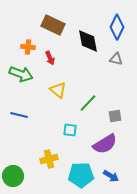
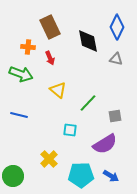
brown rectangle: moved 3 px left, 2 px down; rotated 40 degrees clockwise
yellow cross: rotated 30 degrees counterclockwise
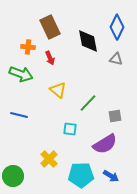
cyan square: moved 1 px up
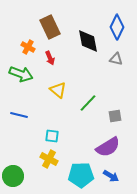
orange cross: rotated 24 degrees clockwise
cyan square: moved 18 px left, 7 px down
purple semicircle: moved 3 px right, 3 px down
yellow cross: rotated 18 degrees counterclockwise
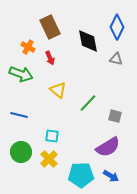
gray square: rotated 24 degrees clockwise
yellow cross: rotated 18 degrees clockwise
green circle: moved 8 px right, 24 px up
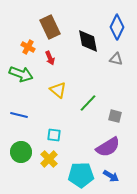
cyan square: moved 2 px right, 1 px up
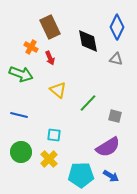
orange cross: moved 3 px right
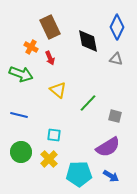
cyan pentagon: moved 2 px left, 1 px up
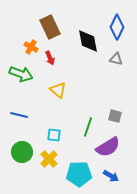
green line: moved 24 px down; rotated 24 degrees counterclockwise
green circle: moved 1 px right
